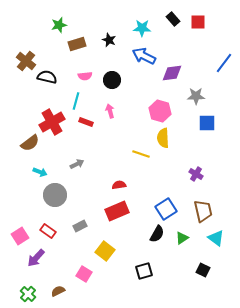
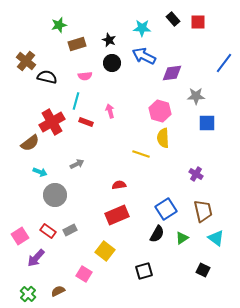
black circle at (112, 80): moved 17 px up
red rectangle at (117, 211): moved 4 px down
gray rectangle at (80, 226): moved 10 px left, 4 px down
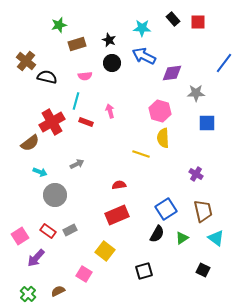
gray star at (196, 96): moved 3 px up
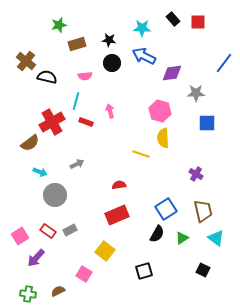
black star at (109, 40): rotated 16 degrees counterclockwise
green cross at (28, 294): rotated 35 degrees counterclockwise
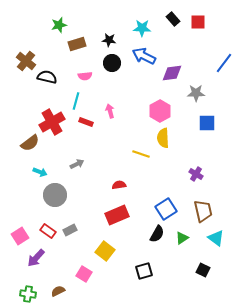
pink hexagon at (160, 111): rotated 15 degrees clockwise
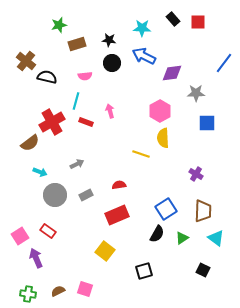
brown trapezoid at (203, 211): rotated 15 degrees clockwise
gray rectangle at (70, 230): moved 16 px right, 35 px up
purple arrow at (36, 258): rotated 114 degrees clockwise
pink square at (84, 274): moved 1 px right, 15 px down; rotated 14 degrees counterclockwise
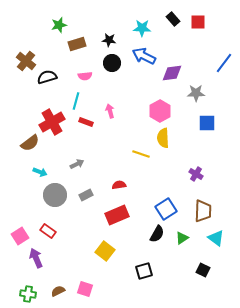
black semicircle at (47, 77): rotated 30 degrees counterclockwise
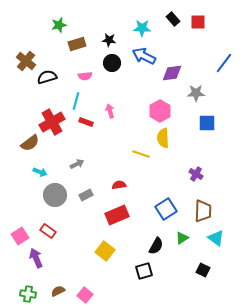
black semicircle at (157, 234): moved 1 px left, 12 px down
pink square at (85, 289): moved 6 px down; rotated 21 degrees clockwise
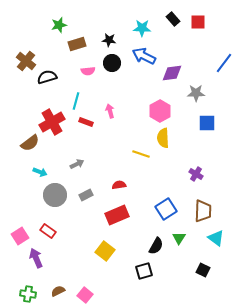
pink semicircle at (85, 76): moved 3 px right, 5 px up
green triangle at (182, 238): moved 3 px left; rotated 24 degrees counterclockwise
